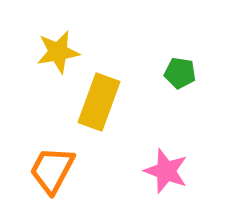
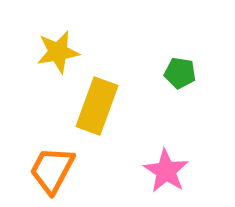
yellow rectangle: moved 2 px left, 4 px down
pink star: rotated 12 degrees clockwise
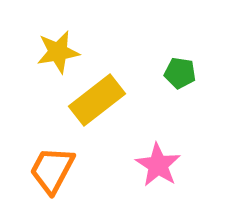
yellow rectangle: moved 6 px up; rotated 32 degrees clockwise
pink star: moved 8 px left, 6 px up
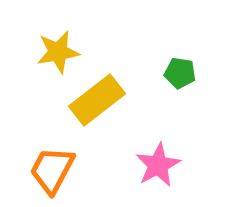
pink star: rotated 12 degrees clockwise
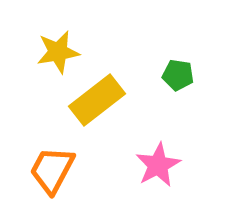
green pentagon: moved 2 px left, 2 px down
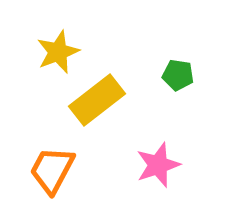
yellow star: rotated 12 degrees counterclockwise
pink star: rotated 9 degrees clockwise
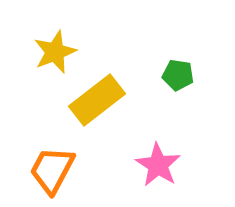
yellow star: moved 3 px left
pink star: rotated 21 degrees counterclockwise
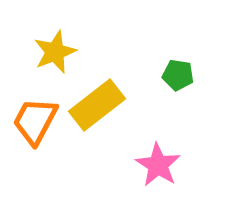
yellow rectangle: moved 5 px down
orange trapezoid: moved 17 px left, 49 px up
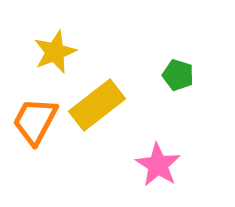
green pentagon: rotated 8 degrees clockwise
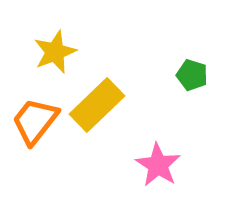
green pentagon: moved 14 px right
yellow rectangle: rotated 6 degrees counterclockwise
orange trapezoid: rotated 10 degrees clockwise
